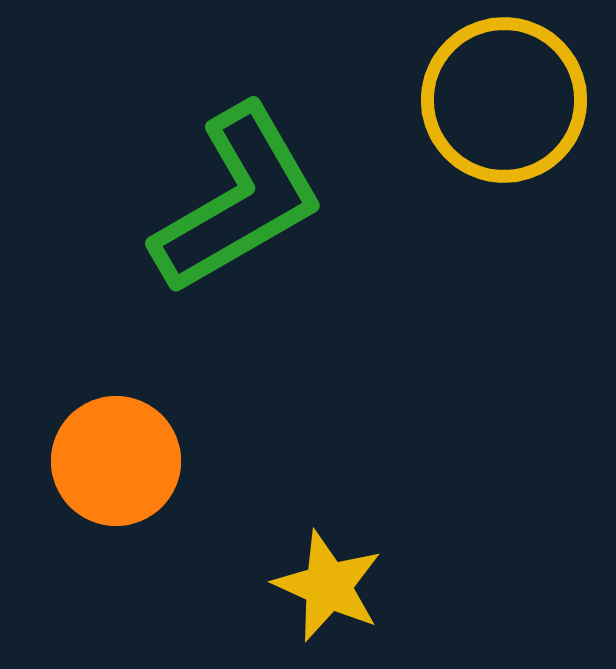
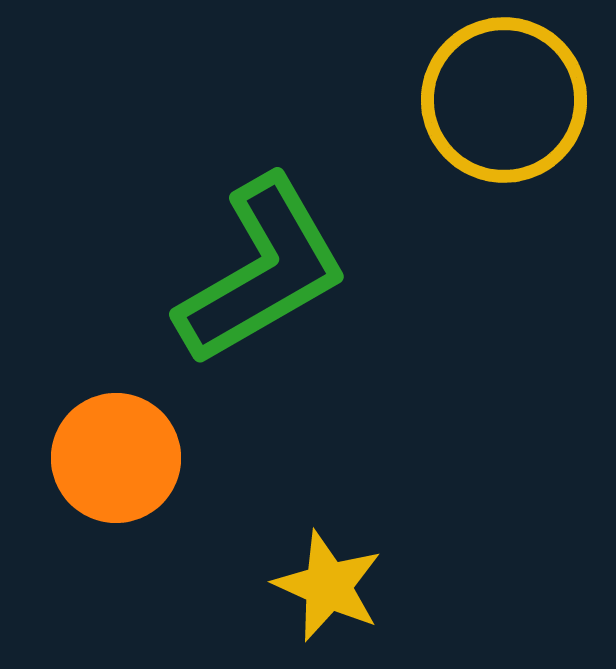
green L-shape: moved 24 px right, 71 px down
orange circle: moved 3 px up
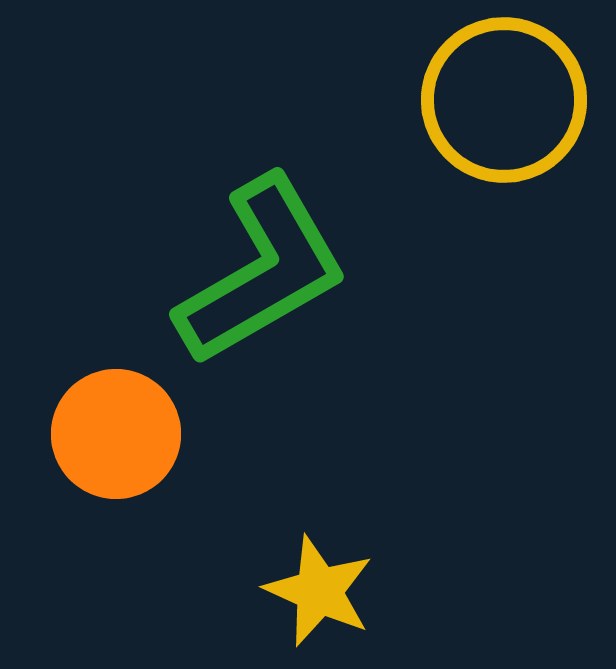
orange circle: moved 24 px up
yellow star: moved 9 px left, 5 px down
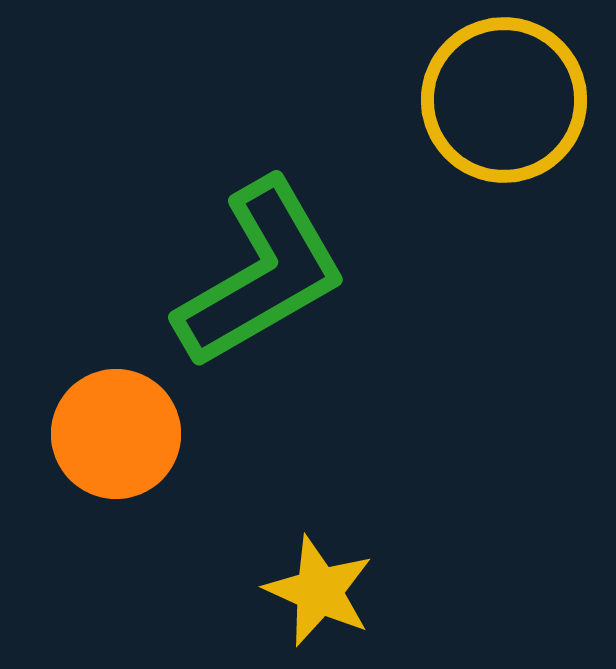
green L-shape: moved 1 px left, 3 px down
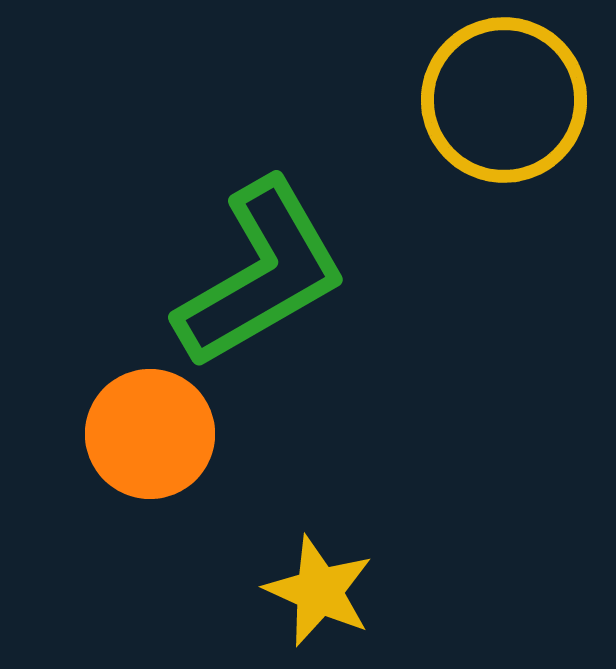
orange circle: moved 34 px right
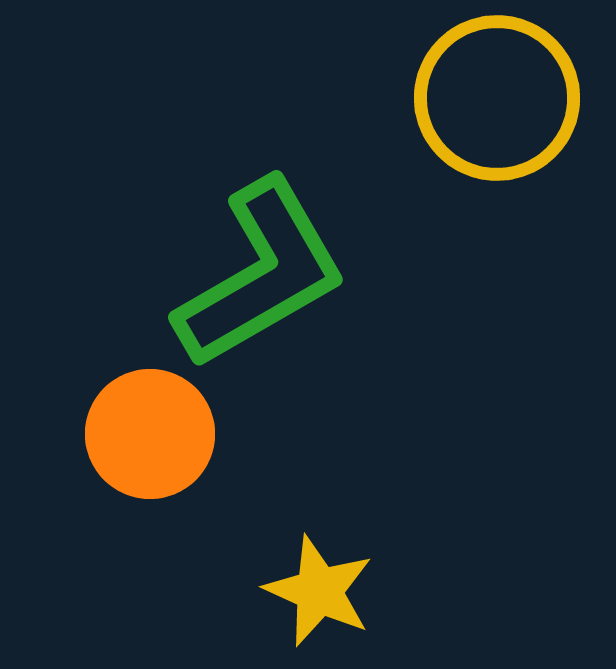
yellow circle: moved 7 px left, 2 px up
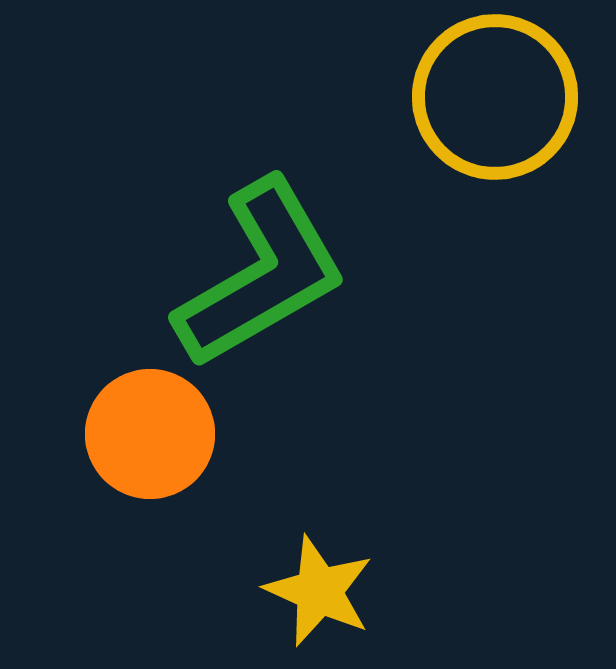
yellow circle: moved 2 px left, 1 px up
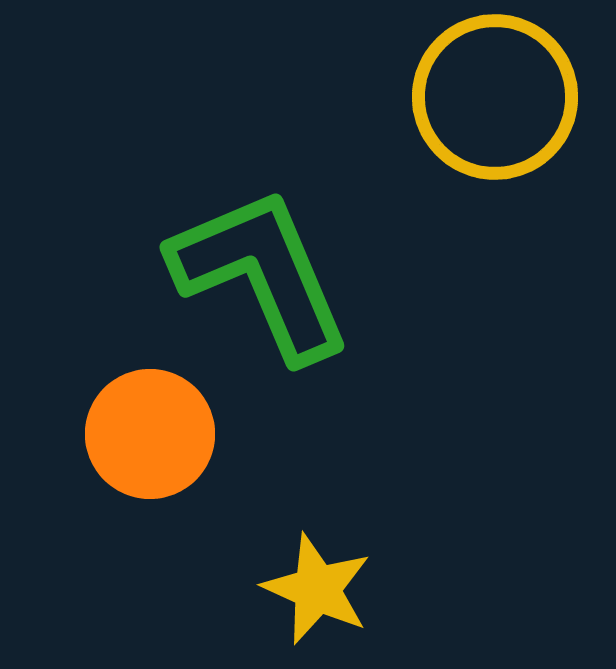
green L-shape: rotated 83 degrees counterclockwise
yellow star: moved 2 px left, 2 px up
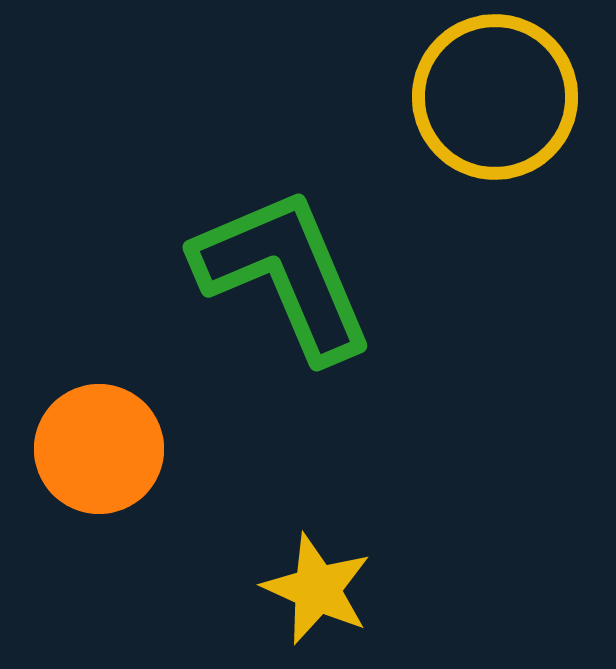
green L-shape: moved 23 px right
orange circle: moved 51 px left, 15 px down
